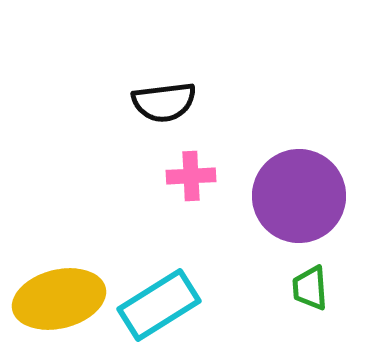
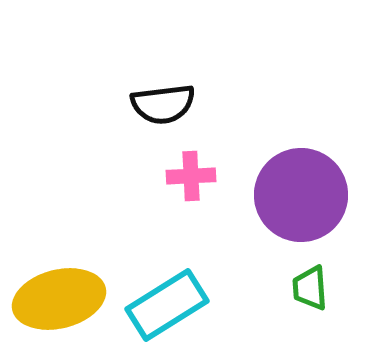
black semicircle: moved 1 px left, 2 px down
purple circle: moved 2 px right, 1 px up
cyan rectangle: moved 8 px right
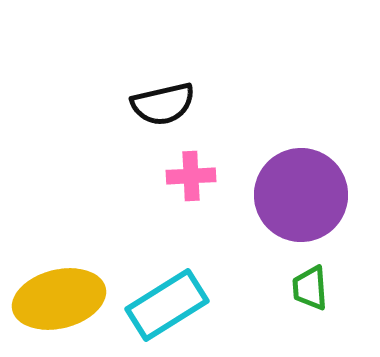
black semicircle: rotated 6 degrees counterclockwise
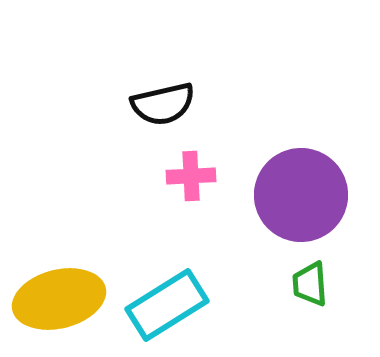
green trapezoid: moved 4 px up
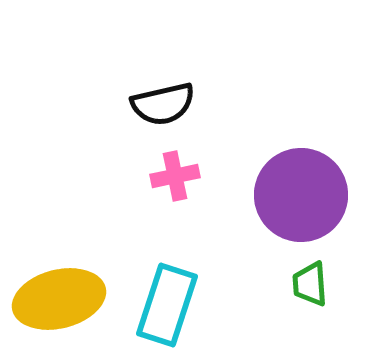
pink cross: moved 16 px left; rotated 9 degrees counterclockwise
cyan rectangle: rotated 40 degrees counterclockwise
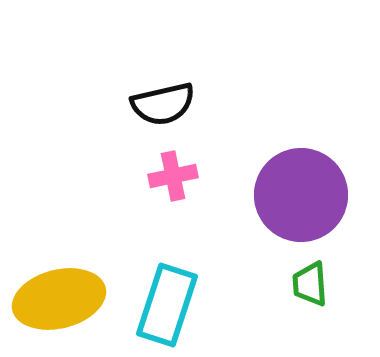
pink cross: moved 2 px left
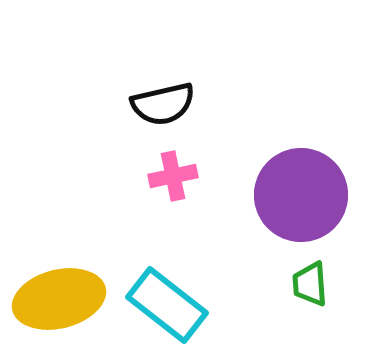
cyan rectangle: rotated 70 degrees counterclockwise
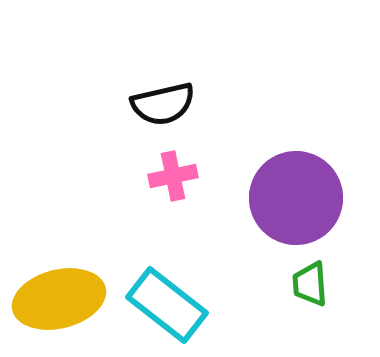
purple circle: moved 5 px left, 3 px down
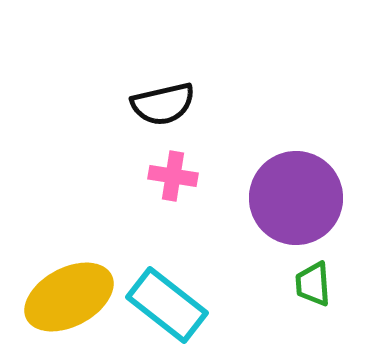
pink cross: rotated 21 degrees clockwise
green trapezoid: moved 3 px right
yellow ellipse: moved 10 px right, 2 px up; rotated 14 degrees counterclockwise
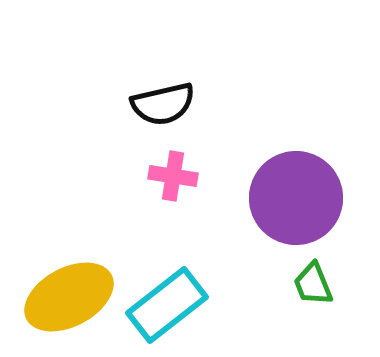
green trapezoid: rotated 18 degrees counterclockwise
cyan rectangle: rotated 76 degrees counterclockwise
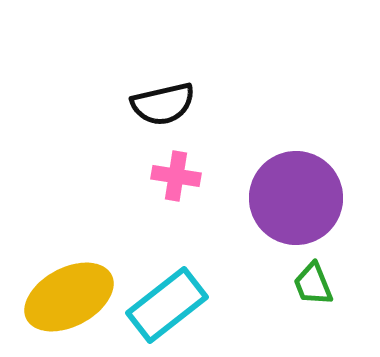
pink cross: moved 3 px right
